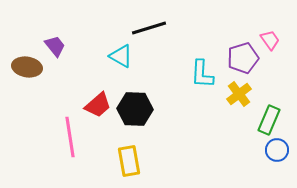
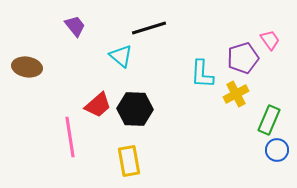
purple trapezoid: moved 20 px right, 20 px up
cyan triangle: rotated 10 degrees clockwise
yellow cross: moved 3 px left; rotated 10 degrees clockwise
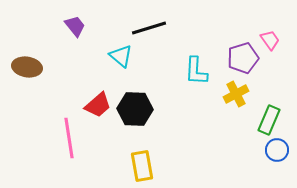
cyan L-shape: moved 6 px left, 3 px up
pink line: moved 1 px left, 1 px down
yellow rectangle: moved 13 px right, 5 px down
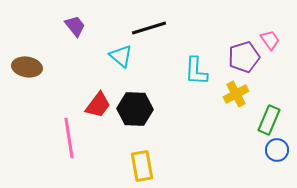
purple pentagon: moved 1 px right, 1 px up
red trapezoid: rotated 12 degrees counterclockwise
